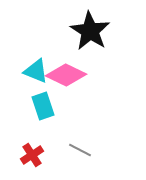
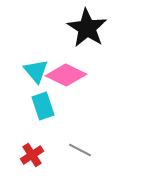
black star: moved 3 px left, 3 px up
cyan triangle: rotated 28 degrees clockwise
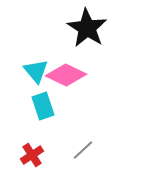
gray line: moved 3 px right; rotated 70 degrees counterclockwise
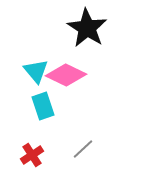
gray line: moved 1 px up
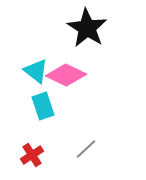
cyan triangle: rotated 12 degrees counterclockwise
gray line: moved 3 px right
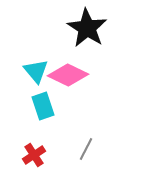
cyan triangle: rotated 12 degrees clockwise
pink diamond: moved 2 px right
gray line: rotated 20 degrees counterclockwise
red cross: moved 2 px right
